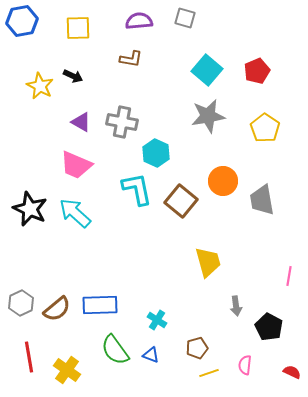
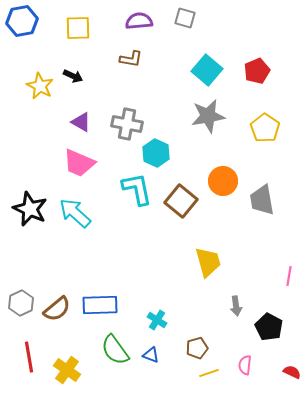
gray cross: moved 5 px right, 2 px down
pink trapezoid: moved 3 px right, 2 px up
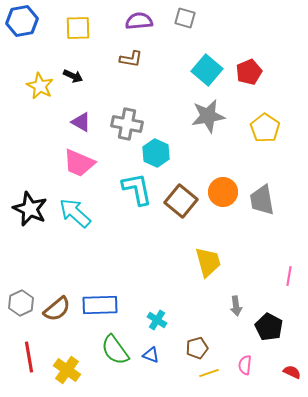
red pentagon: moved 8 px left, 1 px down
orange circle: moved 11 px down
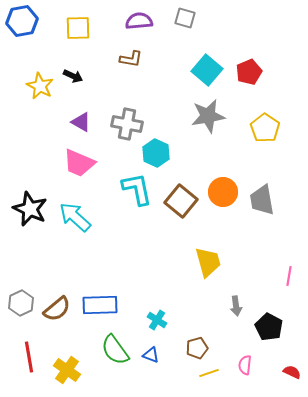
cyan arrow: moved 4 px down
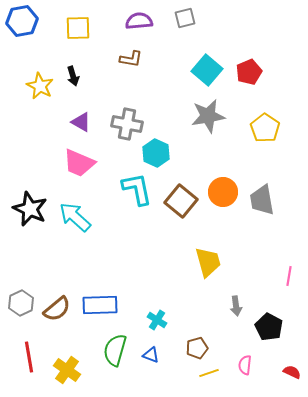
gray square: rotated 30 degrees counterclockwise
black arrow: rotated 48 degrees clockwise
green semicircle: rotated 52 degrees clockwise
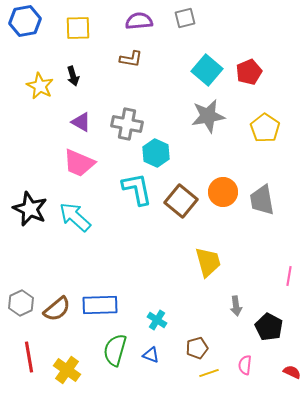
blue hexagon: moved 3 px right
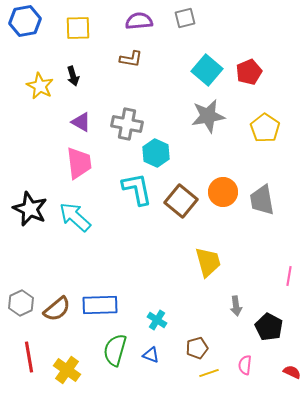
pink trapezoid: rotated 120 degrees counterclockwise
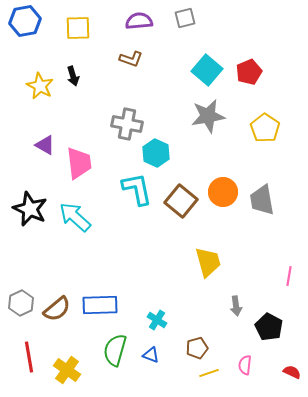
brown L-shape: rotated 10 degrees clockwise
purple triangle: moved 36 px left, 23 px down
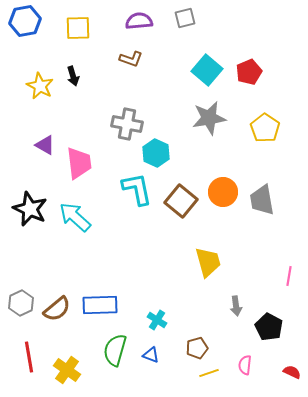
gray star: moved 1 px right, 2 px down
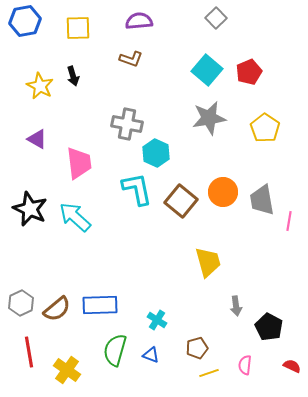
gray square: moved 31 px right; rotated 30 degrees counterclockwise
purple triangle: moved 8 px left, 6 px up
pink line: moved 55 px up
red line: moved 5 px up
red semicircle: moved 6 px up
